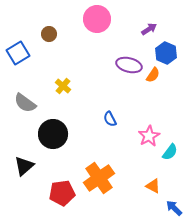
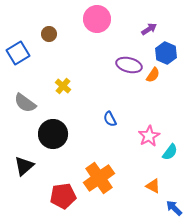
red pentagon: moved 1 px right, 3 px down
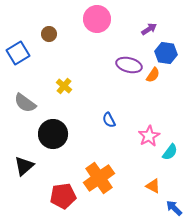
blue hexagon: rotated 15 degrees counterclockwise
yellow cross: moved 1 px right
blue semicircle: moved 1 px left, 1 px down
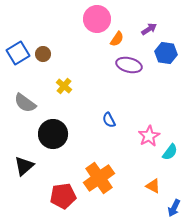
brown circle: moved 6 px left, 20 px down
orange semicircle: moved 36 px left, 36 px up
blue arrow: rotated 108 degrees counterclockwise
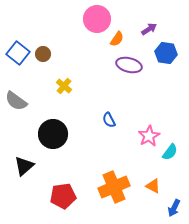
blue square: rotated 20 degrees counterclockwise
gray semicircle: moved 9 px left, 2 px up
orange cross: moved 15 px right, 9 px down; rotated 12 degrees clockwise
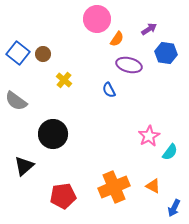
yellow cross: moved 6 px up
blue semicircle: moved 30 px up
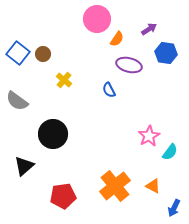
gray semicircle: moved 1 px right
orange cross: moved 1 px right, 1 px up; rotated 16 degrees counterclockwise
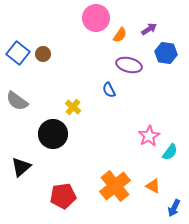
pink circle: moved 1 px left, 1 px up
orange semicircle: moved 3 px right, 4 px up
yellow cross: moved 9 px right, 27 px down
black triangle: moved 3 px left, 1 px down
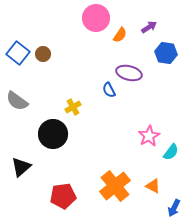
purple arrow: moved 2 px up
purple ellipse: moved 8 px down
yellow cross: rotated 21 degrees clockwise
cyan semicircle: moved 1 px right
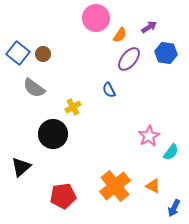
purple ellipse: moved 14 px up; rotated 65 degrees counterclockwise
gray semicircle: moved 17 px right, 13 px up
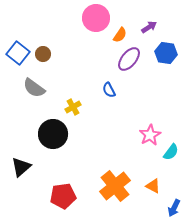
pink star: moved 1 px right, 1 px up
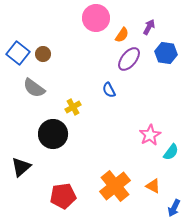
purple arrow: rotated 28 degrees counterclockwise
orange semicircle: moved 2 px right
